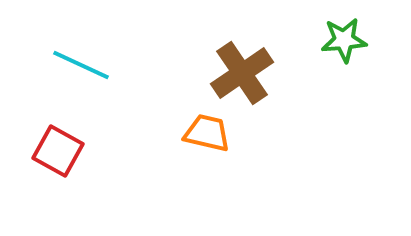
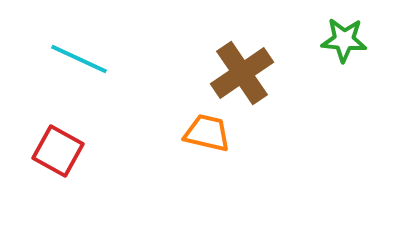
green star: rotated 9 degrees clockwise
cyan line: moved 2 px left, 6 px up
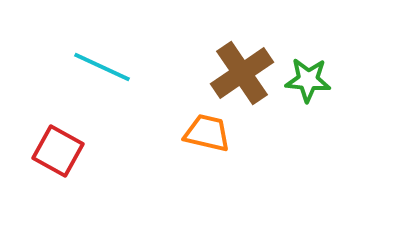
green star: moved 36 px left, 40 px down
cyan line: moved 23 px right, 8 px down
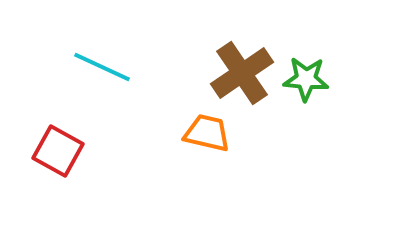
green star: moved 2 px left, 1 px up
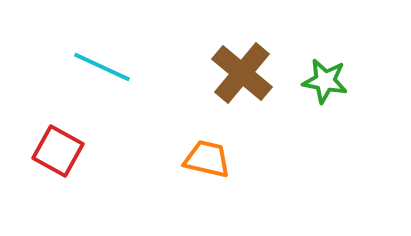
brown cross: rotated 16 degrees counterclockwise
green star: moved 19 px right, 2 px down; rotated 6 degrees clockwise
orange trapezoid: moved 26 px down
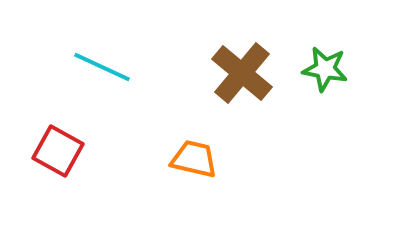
green star: moved 12 px up
orange trapezoid: moved 13 px left
